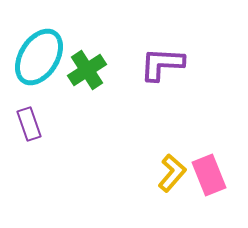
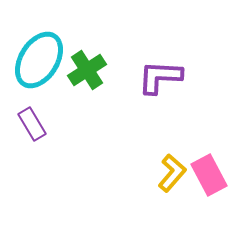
cyan ellipse: moved 3 px down
purple L-shape: moved 2 px left, 13 px down
purple rectangle: moved 3 px right; rotated 12 degrees counterclockwise
pink rectangle: rotated 6 degrees counterclockwise
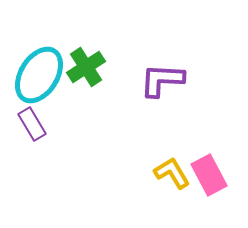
cyan ellipse: moved 15 px down
green cross: moved 1 px left, 3 px up
purple L-shape: moved 2 px right, 3 px down
yellow L-shape: rotated 72 degrees counterclockwise
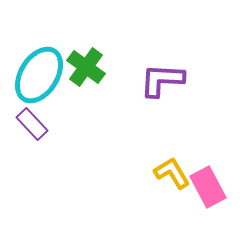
green cross: rotated 21 degrees counterclockwise
purple rectangle: rotated 12 degrees counterclockwise
pink rectangle: moved 1 px left, 12 px down
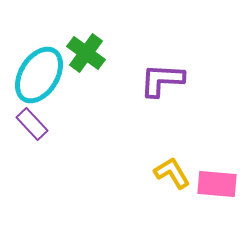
green cross: moved 14 px up
pink rectangle: moved 9 px right, 3 px up; rotated 57 degrees counterclockwise
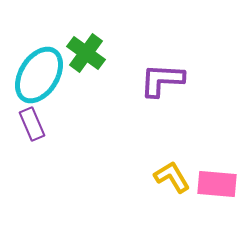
purple rectangle: rotated 20 degrees clockwise
yellow L-shape: moved 4 px down
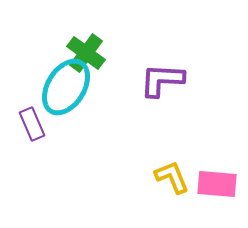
cyan ellipse: moved 27 px right, 12 px down
yellow L-shape: rotated 9 degrees clockwise
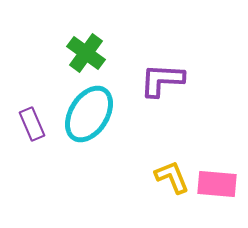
cyan ellipse: moved 23 px right, 27 px down
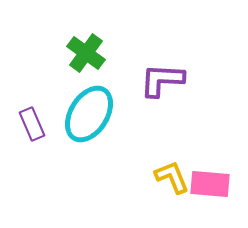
pink rectangle: moved 7 px left
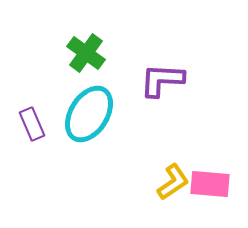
yellow L-shape: moved 1 px right, 5 px down; rotated 78 degrees clockwise
